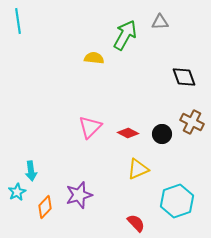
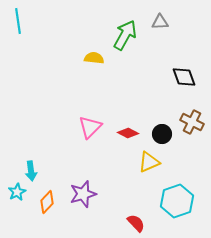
yellow triangle: moved 11 px right, 7 px up
purple star: moved 4 px right, 1 px up
orange diamond: moved 2 px right, 5 px up
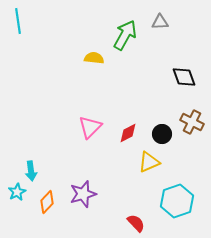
red diamond: rotated 55 degrees counterclockwise
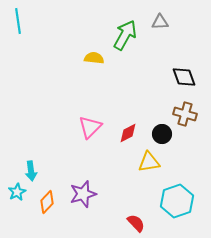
brown cross: moved 7 px left, 8 px up; rotated 10 degrees counterclockwise
yellow triangle: rotated 15 degrees clockwise
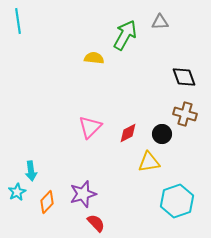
red semicircle: moved 40 px left
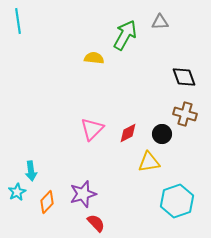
pink triangle: moved 2 px right, 2 px down
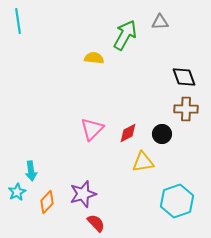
brown cross: moved 1 px right, 5 px up; rotated 15 degrees counterclockwise
yellow triangle: moved 6 px left
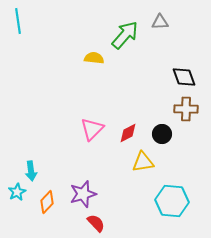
green arrow: rotated 12 degrees clockwise
cyan hexagon: moved 5 px left; rotated 24 degrees clockwise
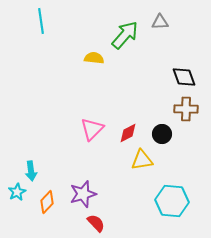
cyan line: moved 23 px right
yellow triangle: moved 1 px left, 2 px up
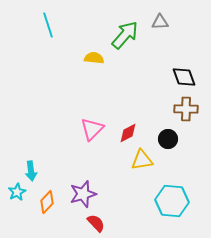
cyan line: moved 7 px right, 4 px down; rotated 10 degrees counterclockwise
black circle: moved 6 px right, 5 px down
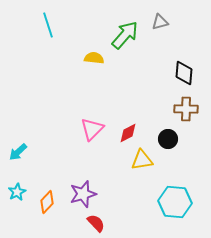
gray triangle: rotated 12 degrees counterclockwise
black diamond: moved 4 px up; rotated 25 degrees clockwise
cyan arrow: moved 13 px left, 19 px up; rotated 54 degrees clockwise
cyan hexagon: moved 3 px right, 1 px down
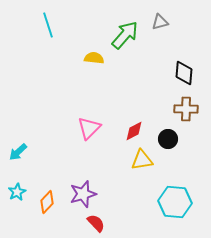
pink triangle: moved 3 px left, 1 px up
red diamond: moved 6 px right, 2 px up
